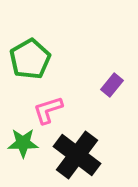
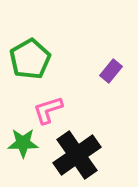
purple rectangle: moved 1 px left, 14 px up
black cross: rotated 18 degrees clockwise
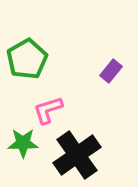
green pentagon: moved 3 px left
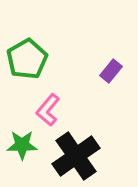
pink L-shape: rotated 32 degrees counterclockwise
green star: moved 1 px left, 2 px down
black cross: moved 1 px left, 1 px down
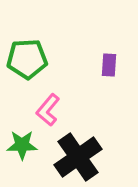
green pentagon: rotated 27 degrees clockwise
purple rectangle: moved 2 px left, 6 px up; rotated 35 degrees counterclockwise
black cross: moved 2 px right, 1 px down
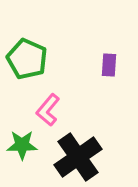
green pentagon: rotated 27 degrees clockwise
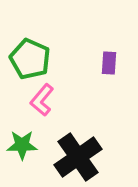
green pentagon: moved 3 px right
purple rectangle: moved 2 px up
pink L-shape: moved 6 px left, 10 px up
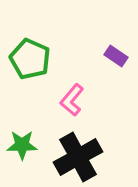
purple rectangle: moved 7 px right, 7 px up; rotated 60 degrees counterclockwise
pink L-shape: moved 30 px right
black cross: rotated 6 degrees clockwise
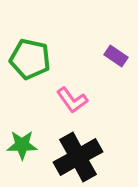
green pentagon: rotated 12 degrees counterclockwise
pink L-shape: rotated 76 degrees counterclockwise
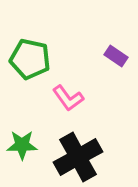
pink L-shape: moved 4 px left, 2 px up
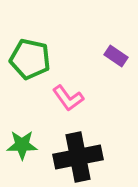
black cross: rotated 18 degrees clockwise
